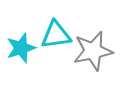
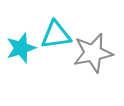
gray star: moved 2 px down
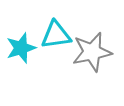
gray star: moved 1 px left, 1 px up
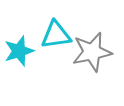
cyan star: moved 2 px left, 3 px down
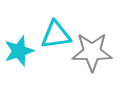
gray star: rotated 12 degrees clockwise
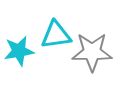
cyan star: rotated 8 degrees clockwise
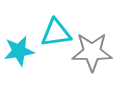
cyan triangle: moved 2 px up
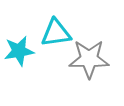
gray star: moved 3 px left, 7 px down
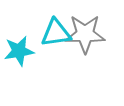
gray star: moved 4 px left, 25 px up
